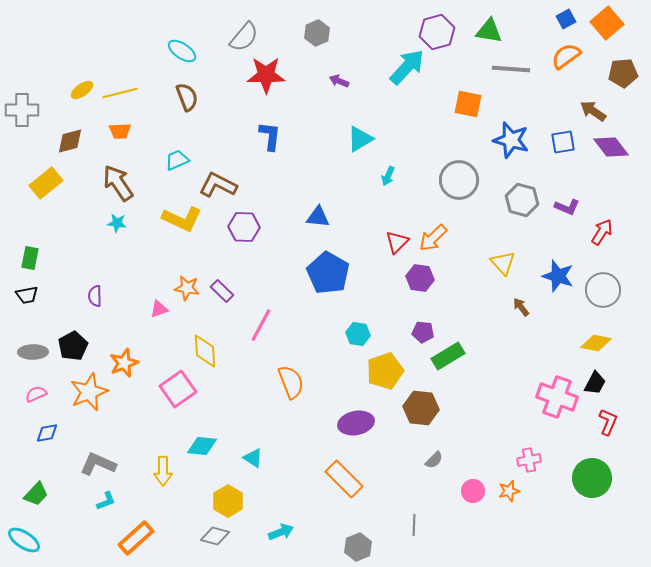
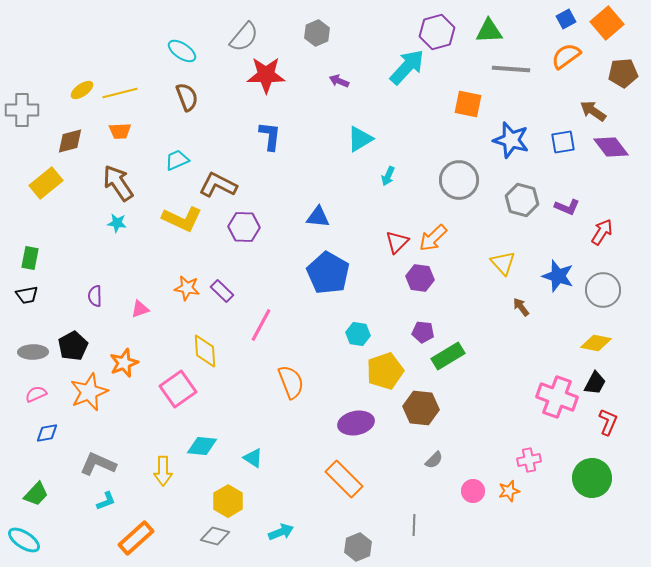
green triangle at (489, 31): rotated 12 degrees counterclockwise
pink triangle at (159, 309): moved 19 px left
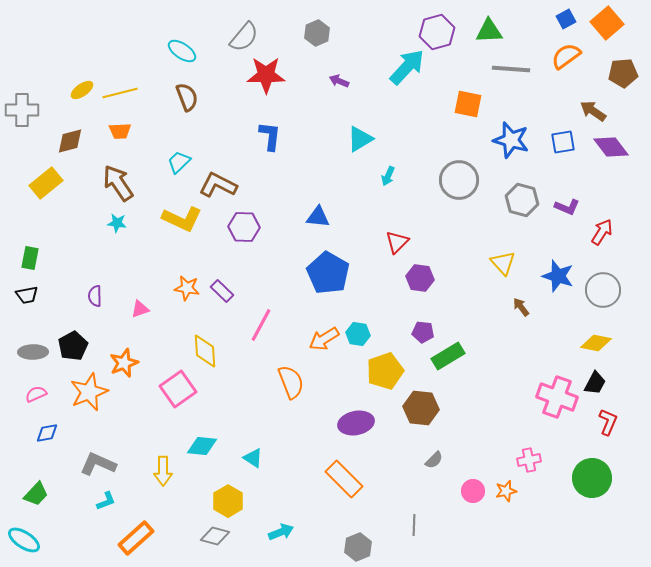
cyan trapezoid at (177, 160): moved 2 px right, 2 px down; rotated 20 degrees counterclockwise
orange arrow at (433, 238): moved 109 px left, 101 px down; rotated 12 degrees clockwise
orange star at (509, 491): moved 3 px left
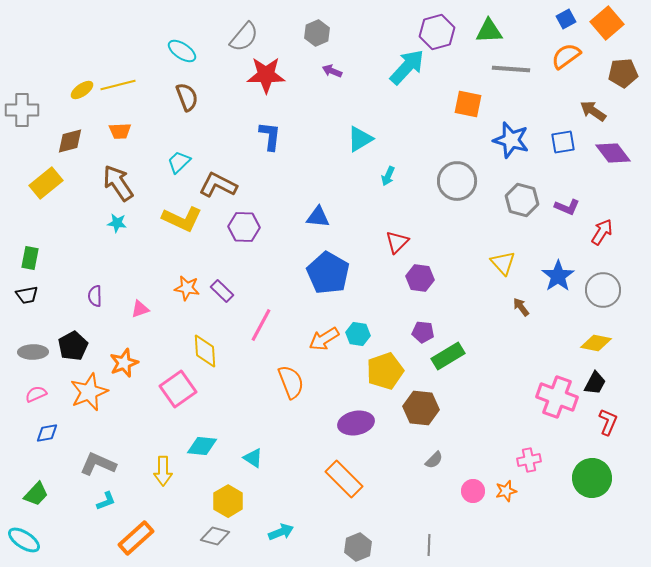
purple arrow at (339, 81): moved 7 px left, 10 px up
yellow line at (120, 93): moved 2 px left, 8 px up
purple diamond at (611, 147): moved 2 px right, 6 px down
gray circle at (459, 180): moved 2 px left, 1 px down
blue star at (558, 276): rotated 20 degrees clockwise
gray line at (414, 525): moved 15 px right, 20 px down
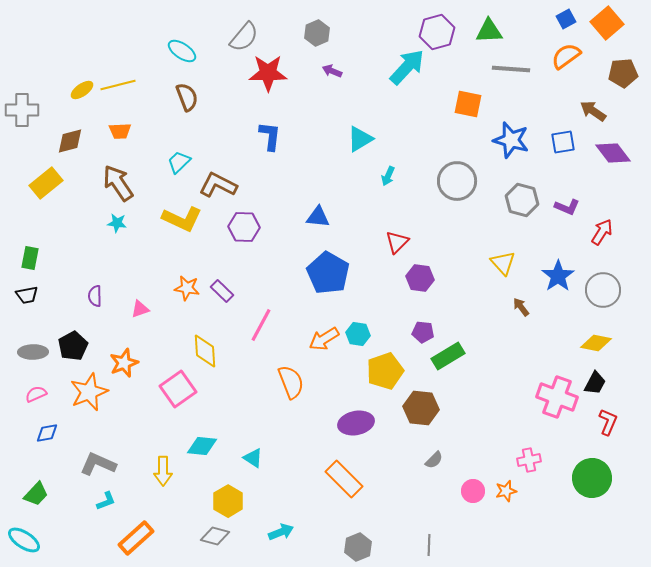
red star at (266, 75): moved 2 px right, 2 px up
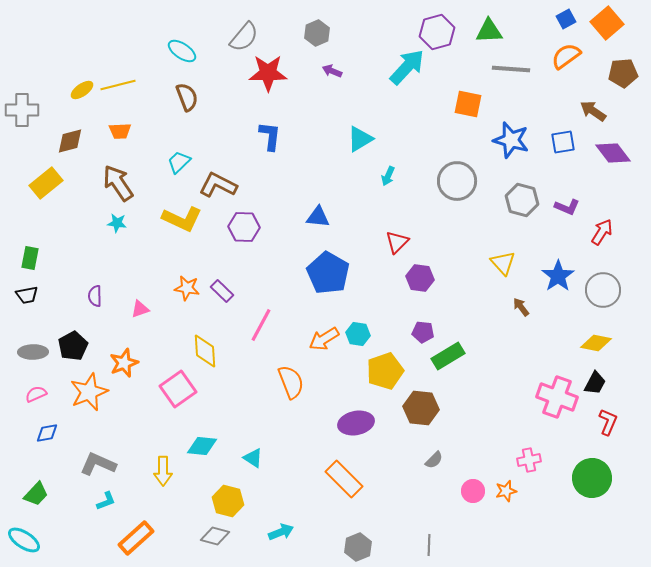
yellow hexagon at (228, 501): rotated 16 degrees counterclockwise
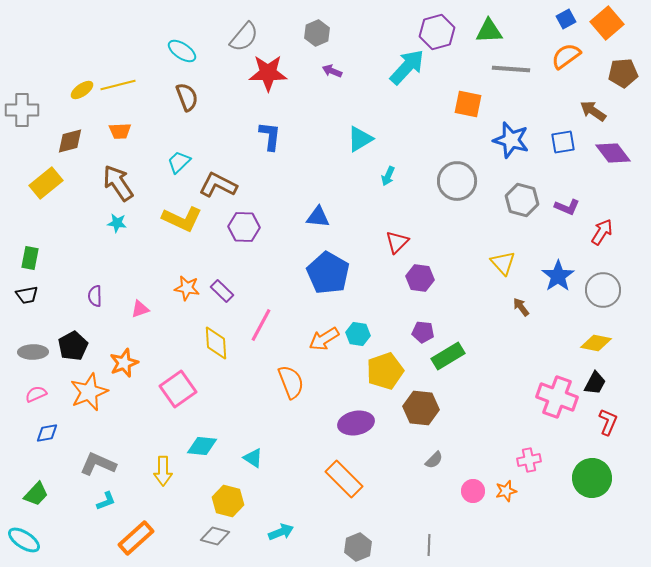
yellow diamond at (205, 351): moved 11 px right, 8 px up
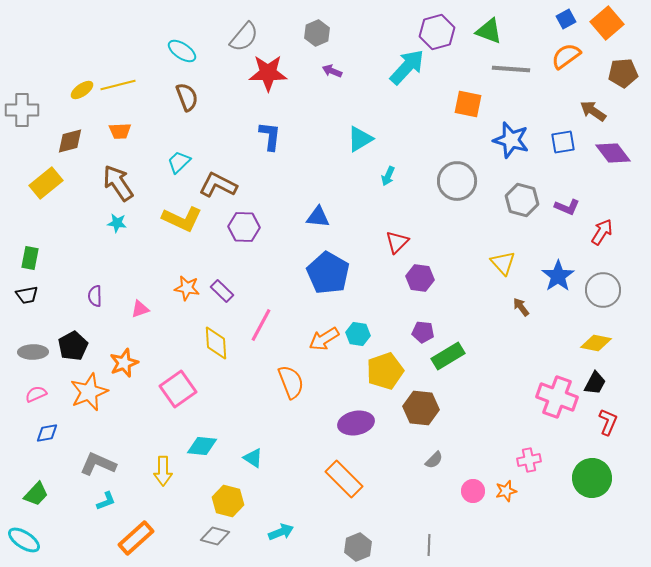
green triangle at (489, 31): rotated 24 degrees clockwise
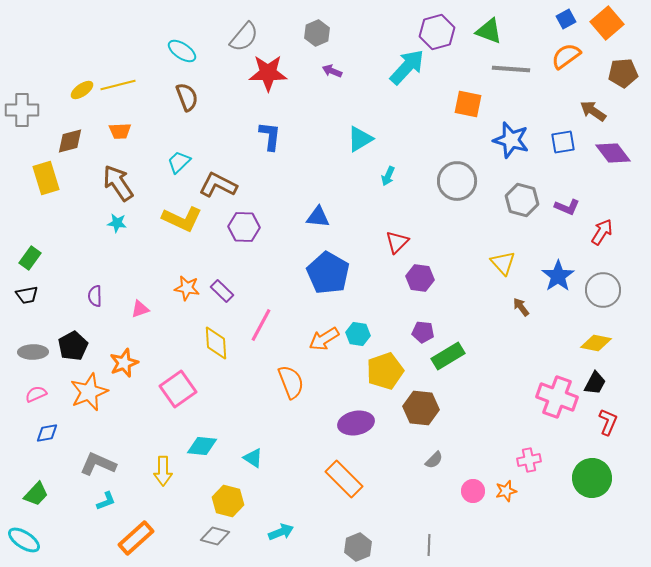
yellow rectangle at (46, 183): moved 5 px up; rotated 68 degrees counterclockwise
green rectangle at (30, 258): rotated 25 degrees clockwise
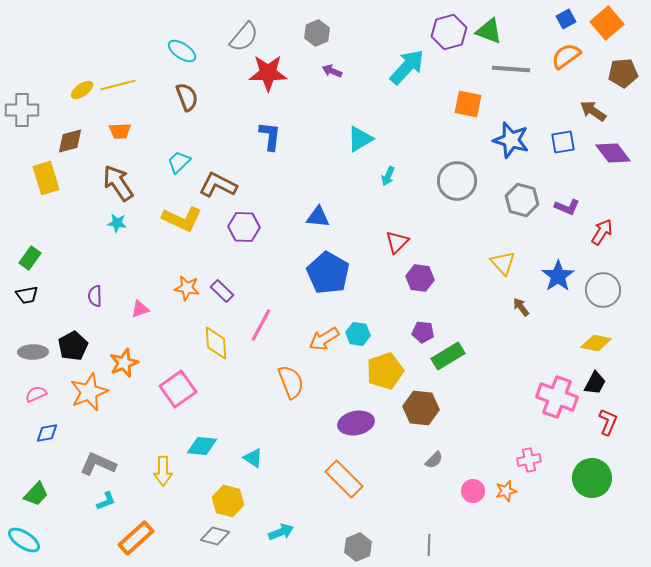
purple hexagon at (437, 32): moved 12 px right
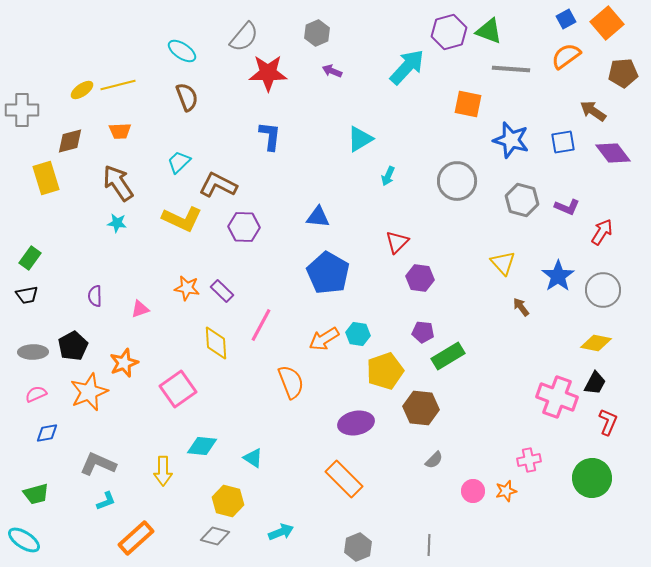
green trapezoid at (36, 494): rotated 32 degrees clockwise
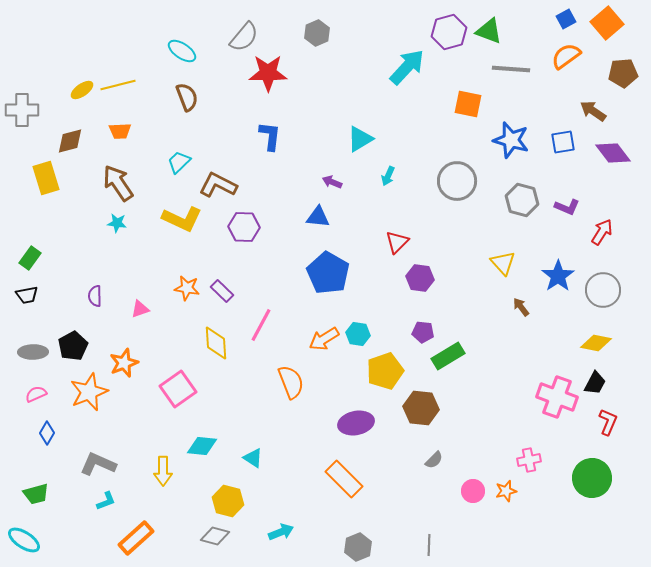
purple arrow at (332, 71): moved 111 px down
blue diamond at (47, 433): rotated 50 degrees counterclockwise
